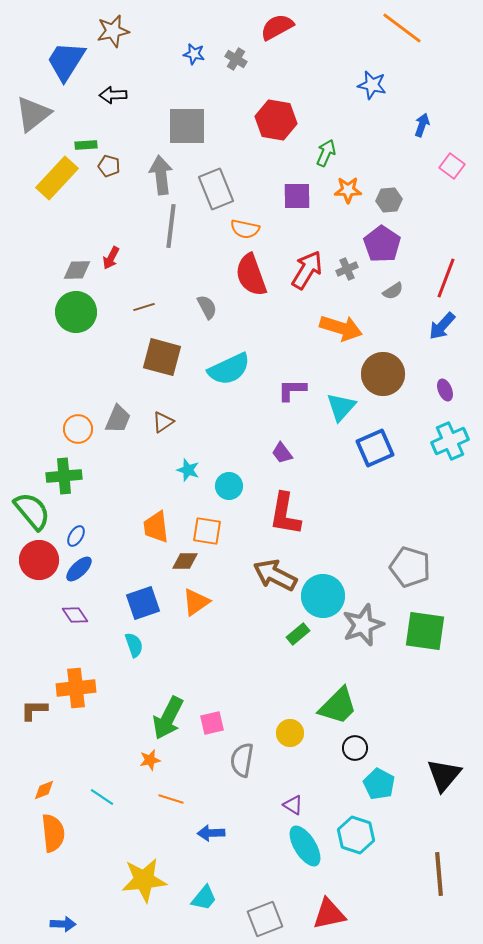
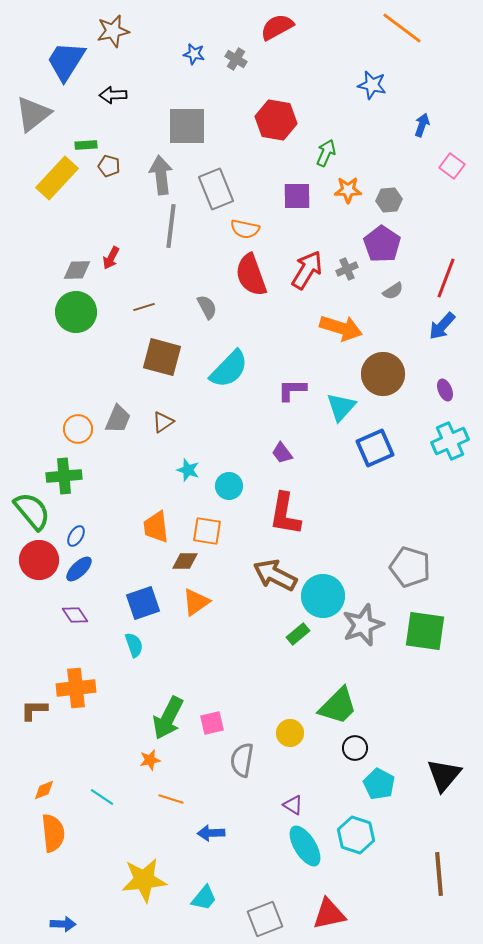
cyan semicircle at (229, 369): rotated 21 degrees counterclockwise
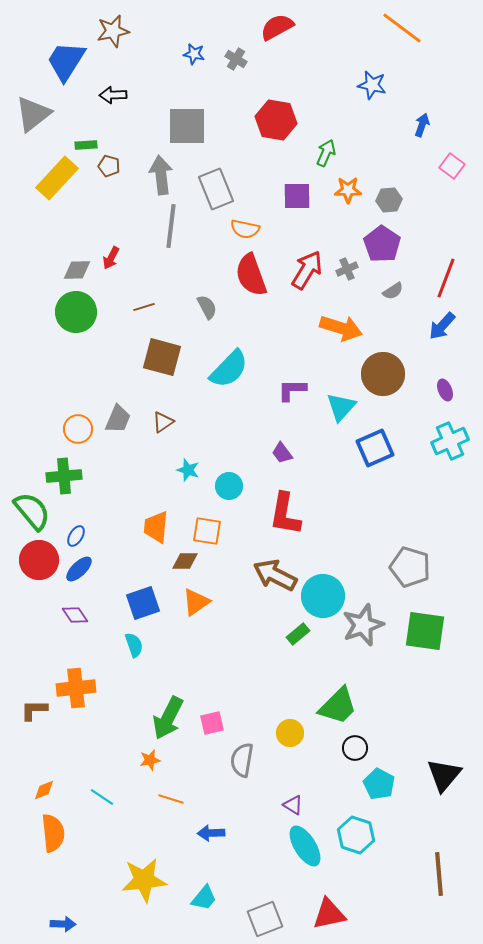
orange trapezoid at (156, 527): rotated 12 degrees clockwise
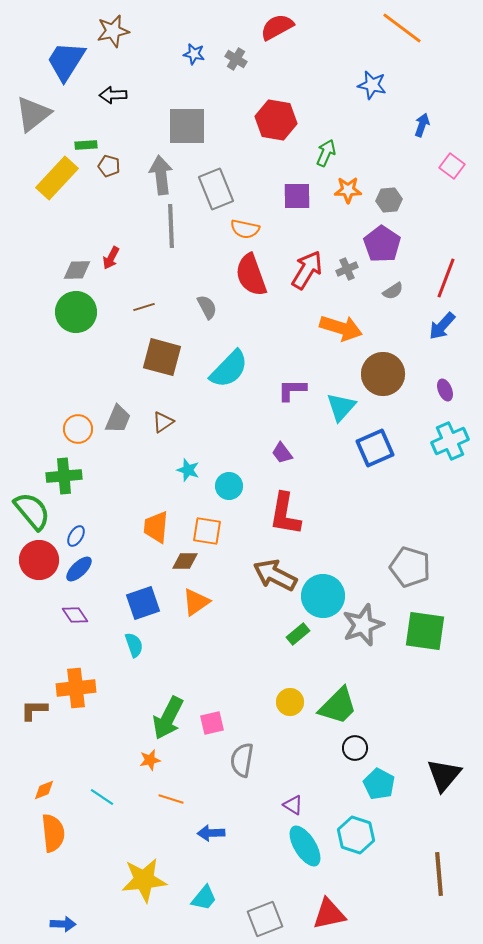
gray line at (171, 226): rotated 9 degrees counterclockwise
yellow circle at (290, 733): moved 31 px up
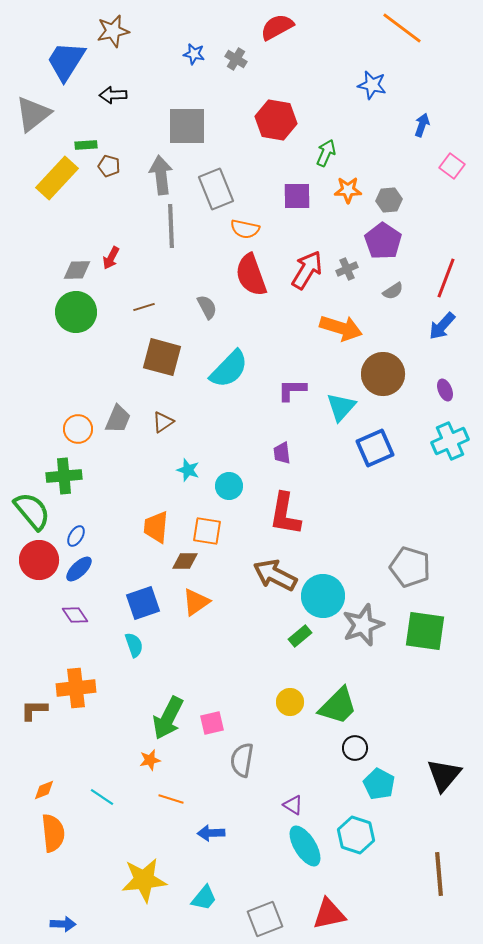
purple pentagon at (382, 244): moved 1 px right, 3 px up
purple trapezoid at (282, 453): rotated 30 degrees clockwise
green rectangle at (298, 634): moved 2 px right, 2 px down
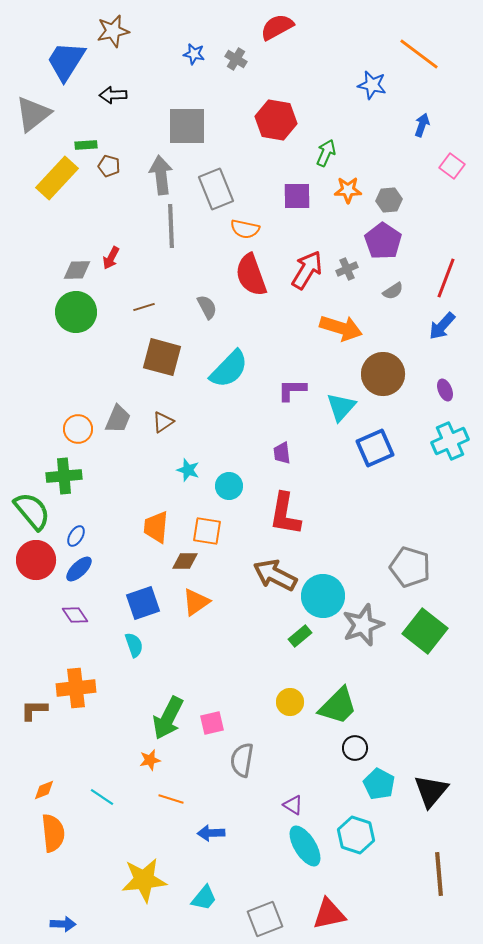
orange line at (402, 28): moved 17 px right, 26 px down
red circle at (39, 560): moved 3 px left
green square at (425, 631): rotated 30 degrees clockwise
black triangle at (444, 775): moved 13 px left, 16 px down
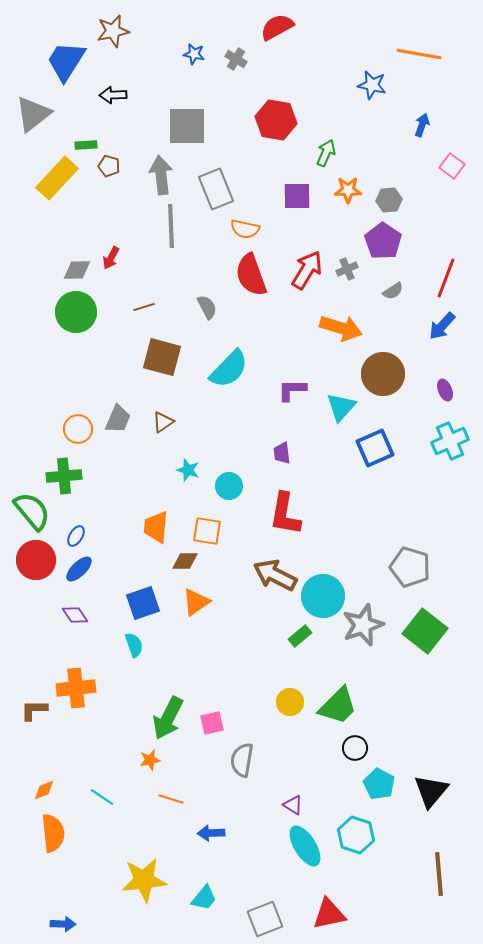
orange line at (419, 54): rotated 27 degrees counterclockwise
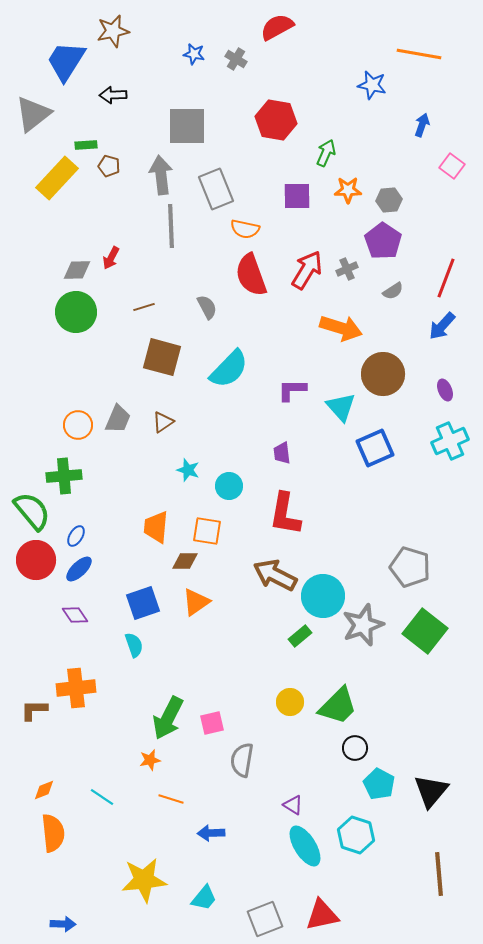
cyan triangle at (341, 407): rotated 24 degrees counterclockwise
orange circle at (78, 429): moved 4 px up
red triangle at (329, 914): moved 7 px left, 1 px down
